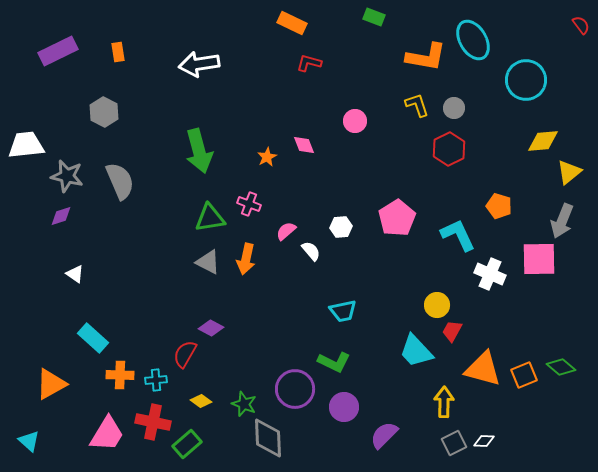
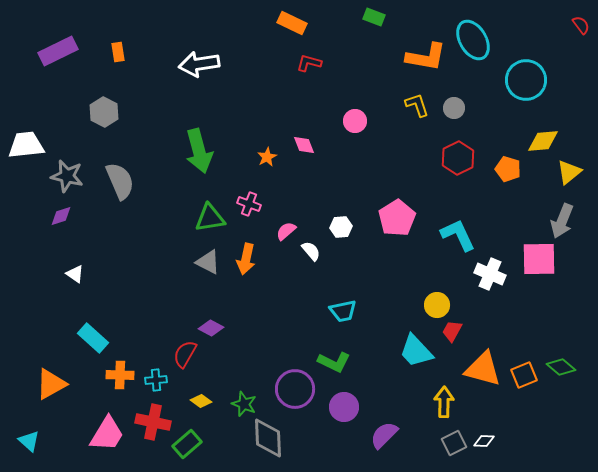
red hexagon at (449, 149): moved 9 px right, 9 px down
orange pentagon at (499, 206): moved 9 px right, 37 px up
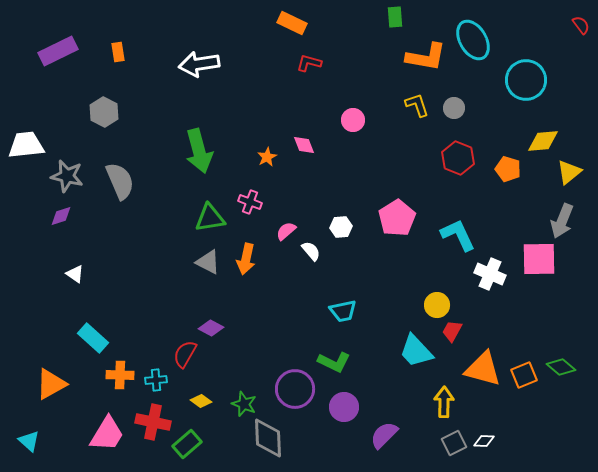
green rectangle at (374, 17): moved 21 px right; rotated 65 degrees clockwise
pink circle at (355, 121): moved 2 px left, 1 px up
red hexagon at (458, 158): rotated 12 degrees counterclockwise
pink cross at (249, 204): moved 1 px right, 2 px up
